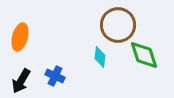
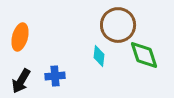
cyan diamond: moved 1 px left, 1 px up
blue cross: rotated 30 degrees counterclockwise
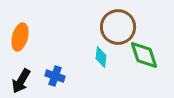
brown circle: moved 2 px down
cyan diamond: moved 2 px right, 1 px down
blue cross: rotated 24 degrees clockwise
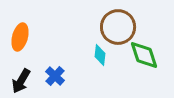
cyan diamond: moved 1 px left, 2 px up
blue cross: rotated 24 degrees clockwise
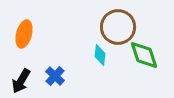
orange ellipse: moved 4 px right, 3 px up
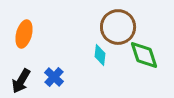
blue cross: moved 1 px left, 1 px down
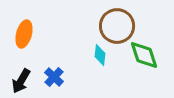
brown circle: moved 1 px left, 1 px up
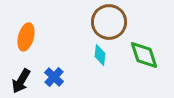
brown circle: moved 8 px left, 4 px up
orange ellipse: moved 2 px right, 3 px down
